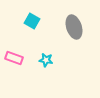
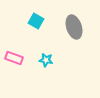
cyan square: moved 4 px right
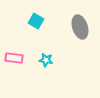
gray ellipse: moved 6 px right
pink rectangle: rotated 12 degrees counterclockwise
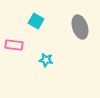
pink rectangle: moved 13 px up
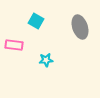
cyan star: rotated 16 degrees counterclockwise
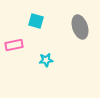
cyan square: rotated 14 degrees counterclockwise
pink rectangle: rotated 18 degrees counterclockwise
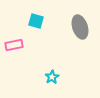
cyan star: moved 6 px right, 17 px down; rotated 24 degrees counterclockwise
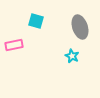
cyan star: moved 20 px right, 21 px up; rotated 16 degrees counterclockwise
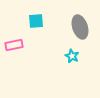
cyan square: rotated 21 degrees counterclockwise
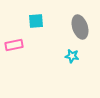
cyan star: rotated 16 degrees counterclockwise
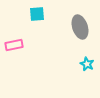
cyan square: moved 1 px right, 7 px up
cyan star: moved 15 px right, 8 px down; rotated 16 degrees clockwise
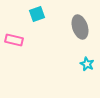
cyan square: rotated 14 degrees counterclockwise
pink rectangle: moved 5 px up; rotated 24 degrees clockwise
